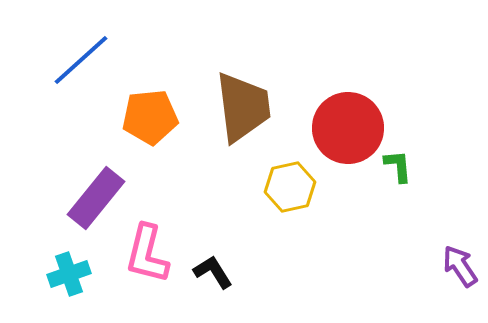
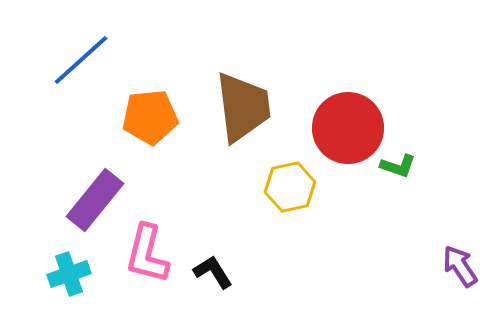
green L-shape: rotated 114 degrees clockwise
purple rectangle: moved 1 px left, 2 px down
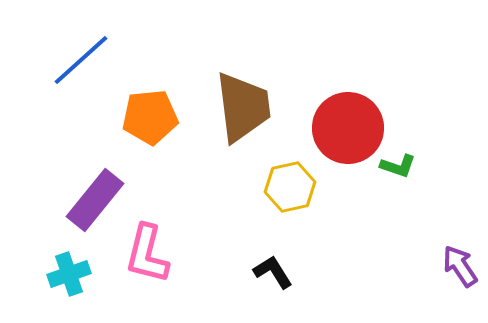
black L-shape: moved 60 px right
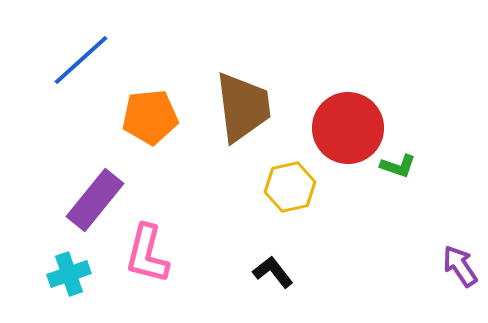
black L-shape: rotated 6 degrees counterclockwise
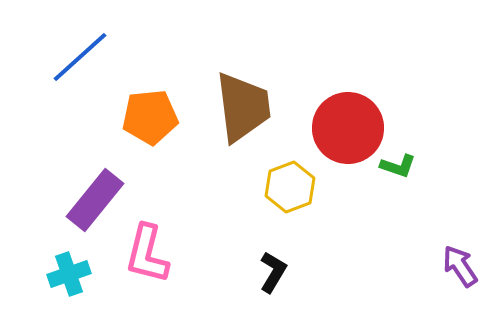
blue line: moved 1 px left, 3 px up
yellow hexagon: rotated 9 degrees counterclockwise
black L-shape: rotated 69 degrees clockwise
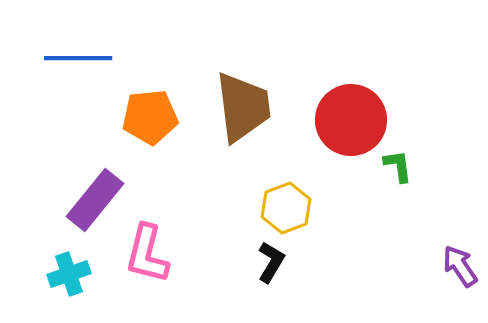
blue line: moved 2 px left, 1 px down; rotated 42 degrees clockwise
red circle: moved 3 px right, 8 px up
green L-shape: rotated 117 degrees counterclockwise
yellow hexagon: moved 4 px left, 21 px down
black L-shape: moved 2 px left, 10 px up
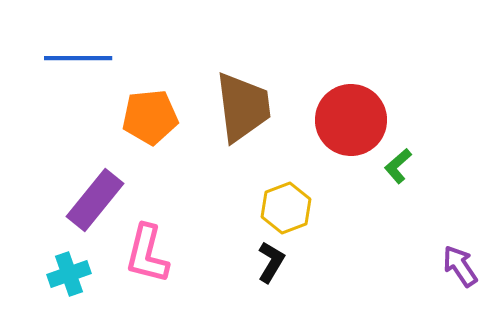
green L-shape: rotated 123 degrees counterclockwise
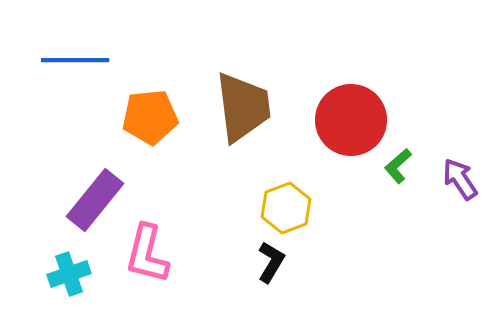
blue line: moved 3 px left, 2 px down
purple arrow: moved 87 px up
